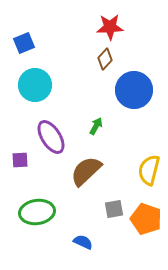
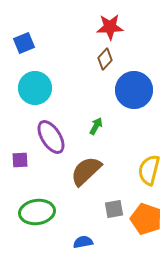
cyan circle: moved 3 px down
blue semicircle: rotated 36 degrees counterclockwise
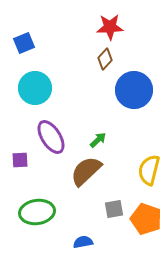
green arrow: moved 2 px right, 14 px down; rotated 18 degrees clockwise
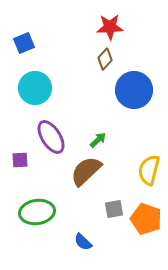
blue semicircle: rotated 126 degrees counterclockwise
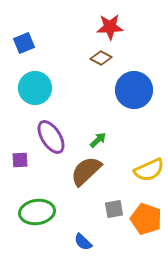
brown diamond: moved 4 px left, 1 px up; rotated 75 degrees clockwise
yellow semicircle: rotated 128 degrees counterclockwise
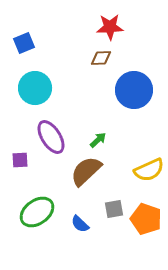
brown diamond: rotated 30 degrees counterclockwise
green ellipse: rotated 28 degrees counterclockwise
blue semicircle: moved 3 px left, 18 px up
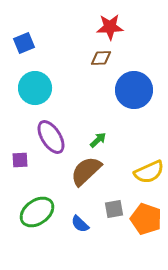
yellow semicircle: moved 2 px down
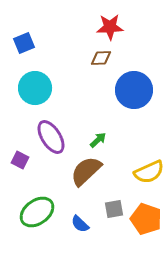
purple square: rotated 30 degrees clockwise
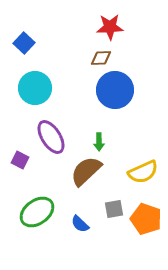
blue square: rotated 25 degrees counterclockwise
blue circle: moved 19 px left
green arrow: moved 1 px right, 2 px down; rotated 132 degrees clockwise
yellow semicircle: moved 6 px left
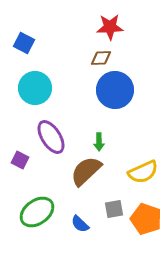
blue square: rotated 15 degrees counterclockwise
